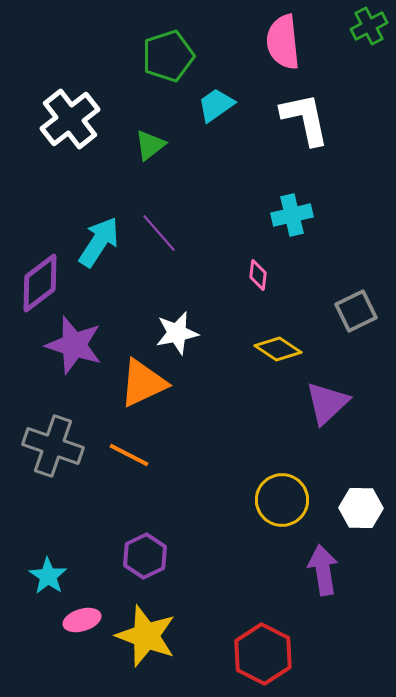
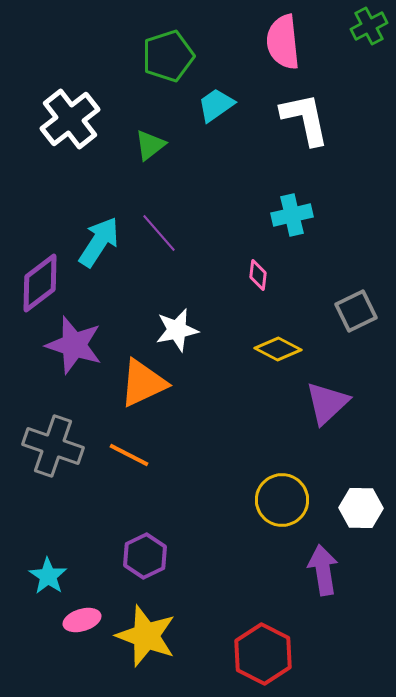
white star: moved 3 px up
yellow diamond: rotated 6 degrees counterclockwise
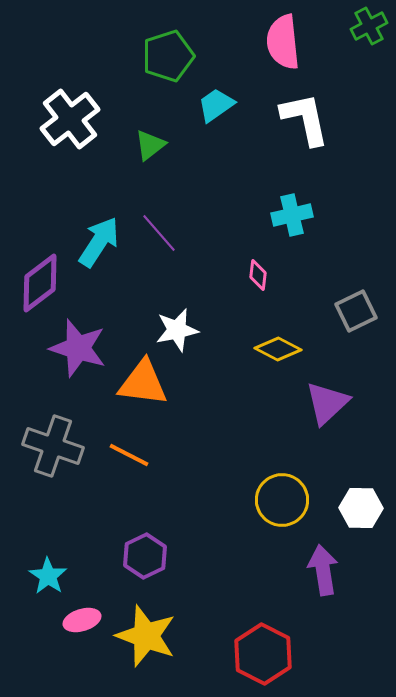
purple star: moved 4 px right, 3 px down
orange triangle: rotated 32 degrees clockwise
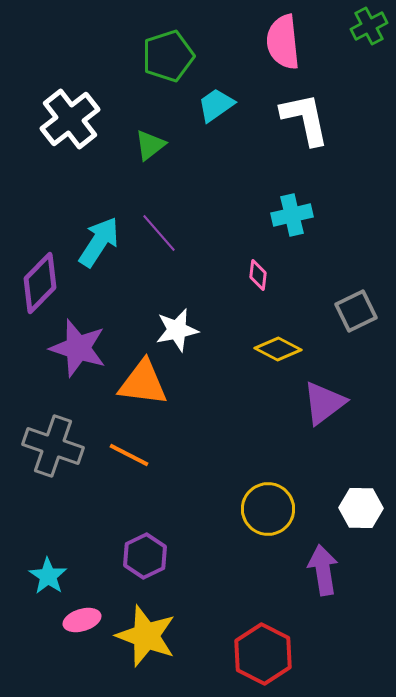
purple diamond: rotated 8 degrees counterclockwise
purple triangle: moved 3 px left; rotated 6 degrees clockwise
yellow circle: moved 14 px left, 9 px down
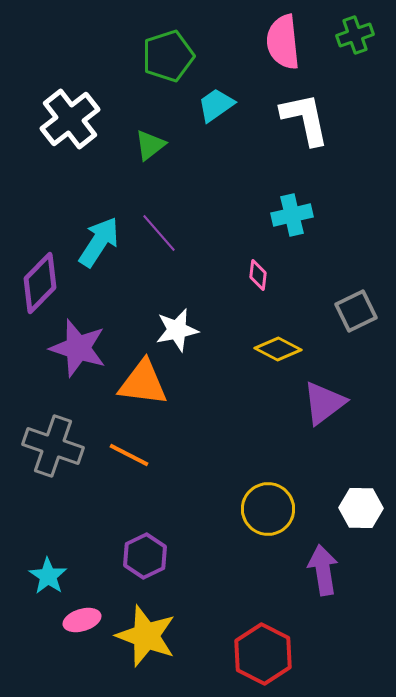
green cross: moved 14 px left, 9 px down; rotated 9 degrees clockwise
